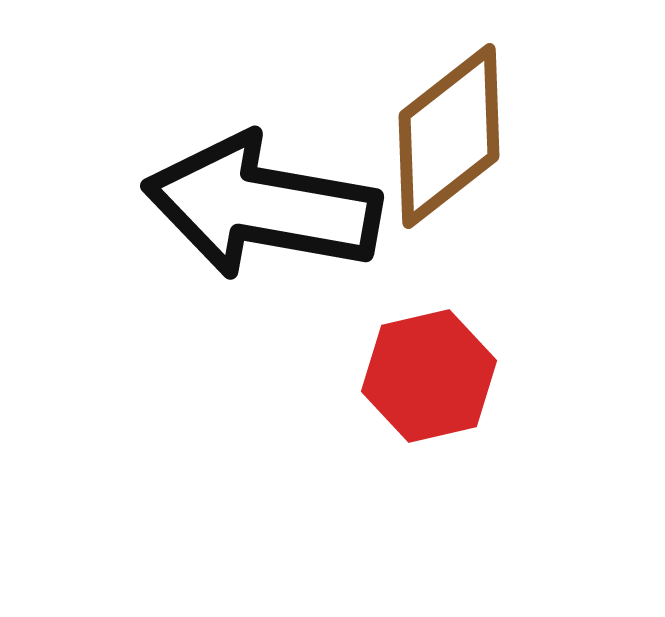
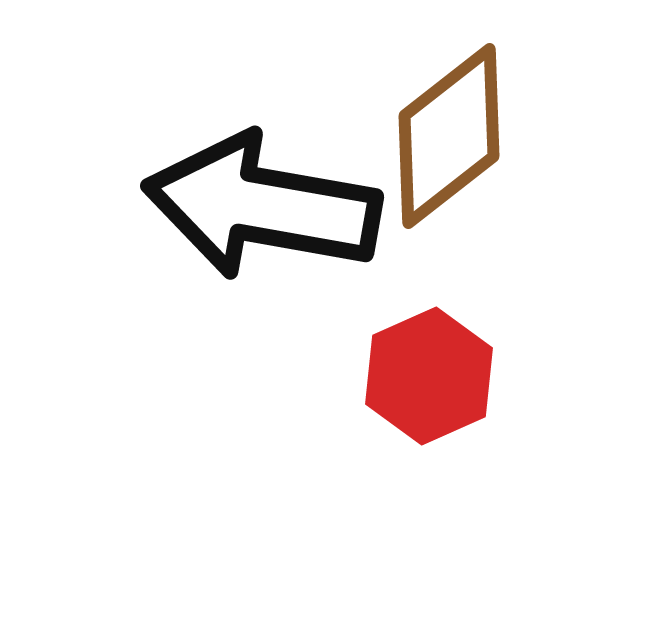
red hexagon: rotated 11 degrees counterclockwise
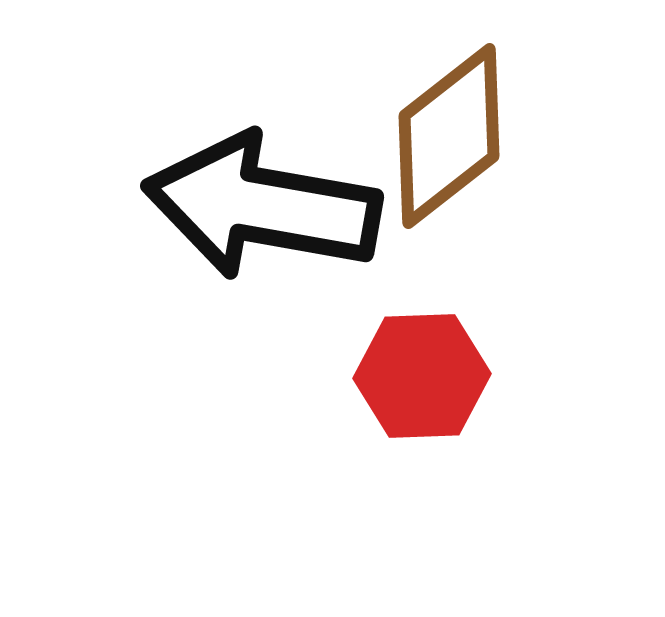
red hexagon: moved 7 px left; rotated 22 degrees clockwise
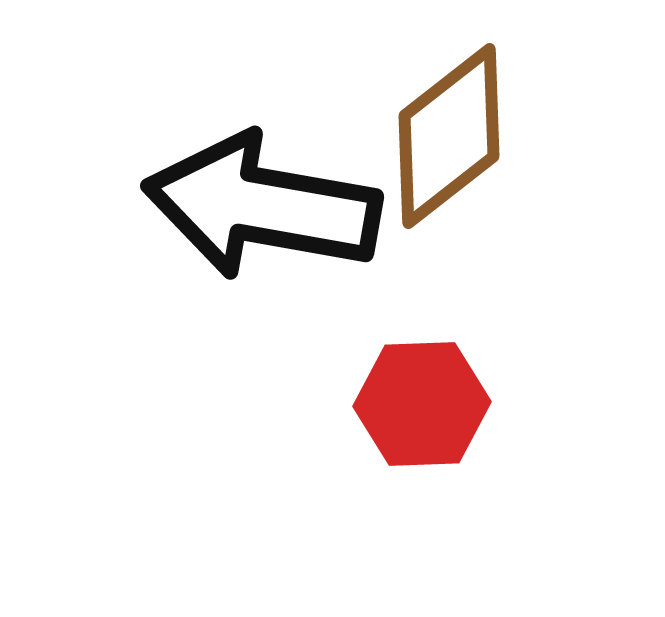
red hexagon: moved 28 px down
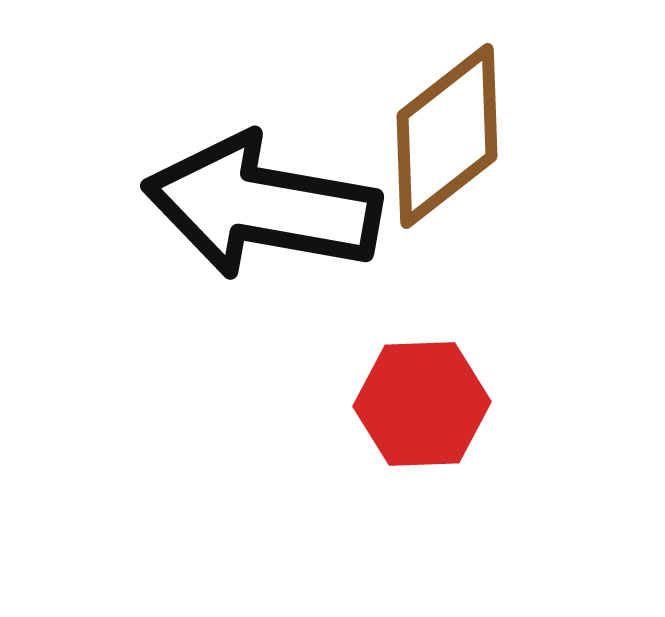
brown diamond: moved 2 px left
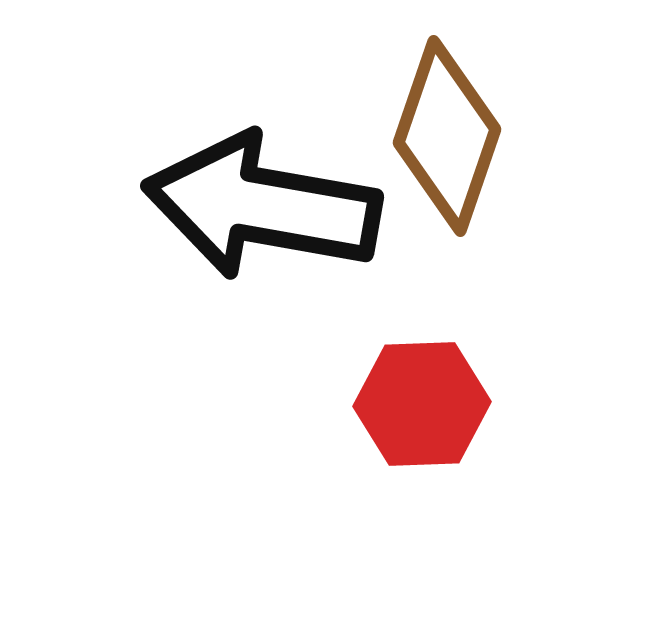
brown diamond: rotated 33 degrees counterclockwise
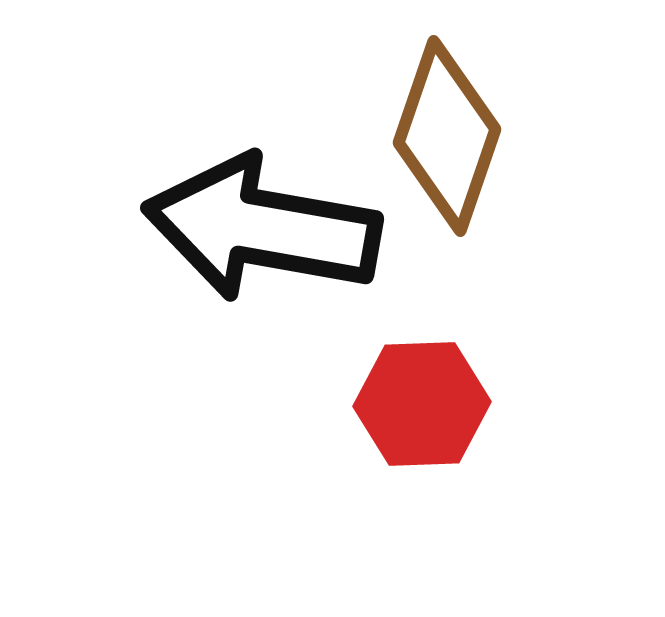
black arrow: moved 22 px down
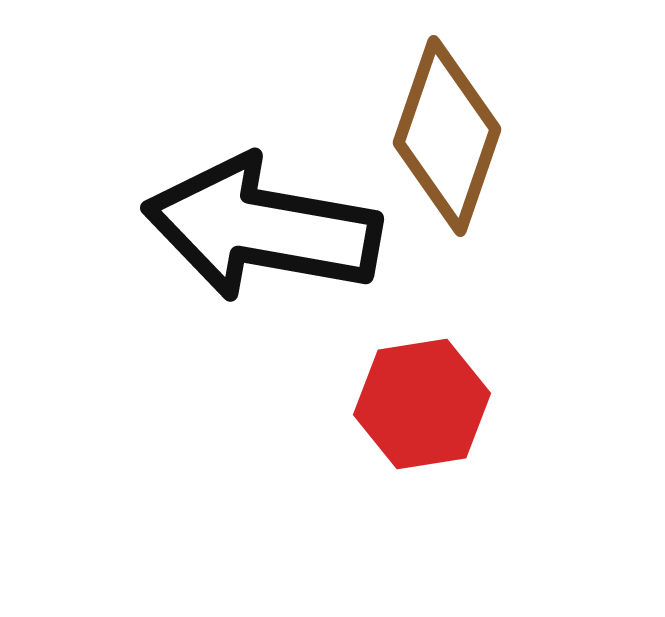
red hexagon: rotated 7 degrees counterclockwise
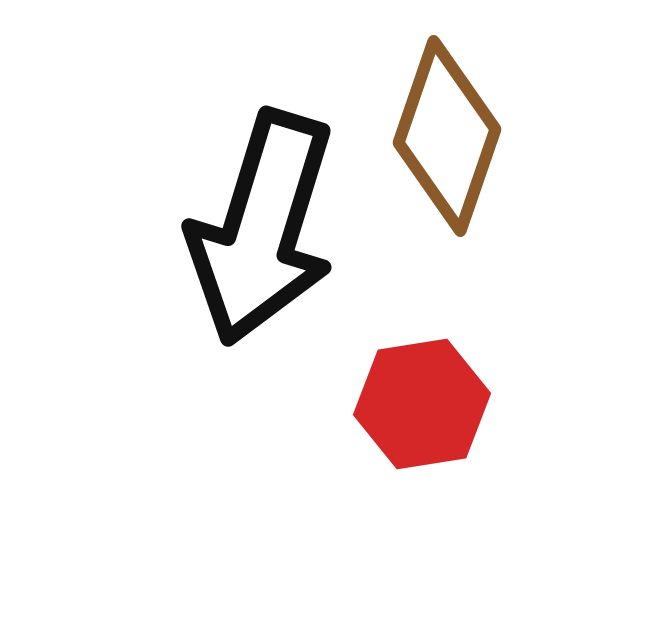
black arrow: rotated 83 degrees counterclockwise
